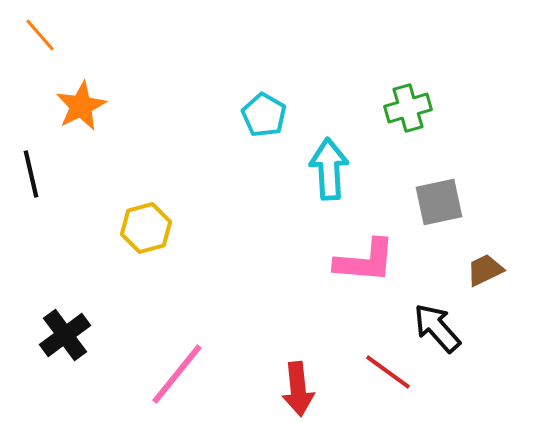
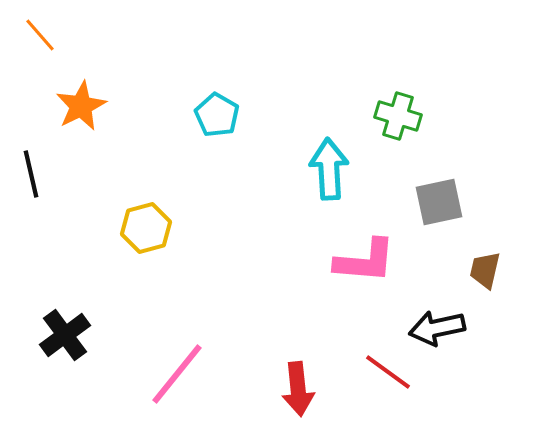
green cross: moved 10 px left, 8 px down; rotated 33 degrees clockwise
cyan pentagon: moved 47 px left
brown trapezoid: rotated 51 degrees counterclockwise
black arrow: rotated 60 degrees counterclockwise
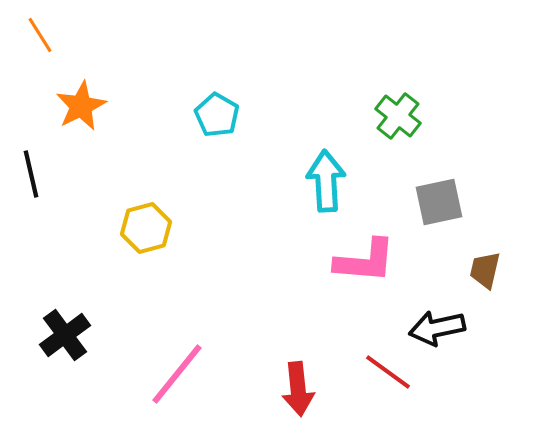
orange line: rotated 9 degrees clockwise
green cross: rotated 21 degrees clockwise
cyan arrow: moved 3 px left, 12 px down
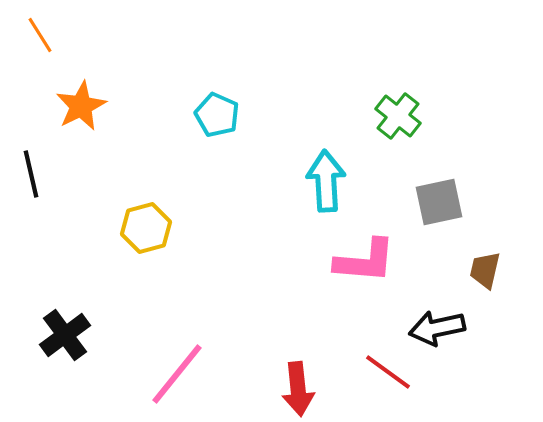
cyan pentagon: rotated 6 degrees counterclockwise
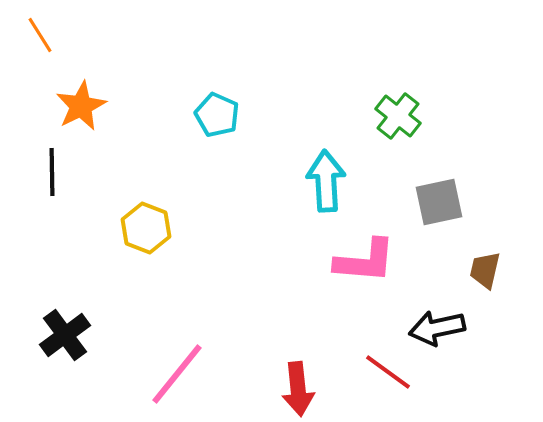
black line: moved 21 px right, 2 px up; rotated 12 degrees clockwise
yellow hexagon: rotated 24 degrees counterclockwise
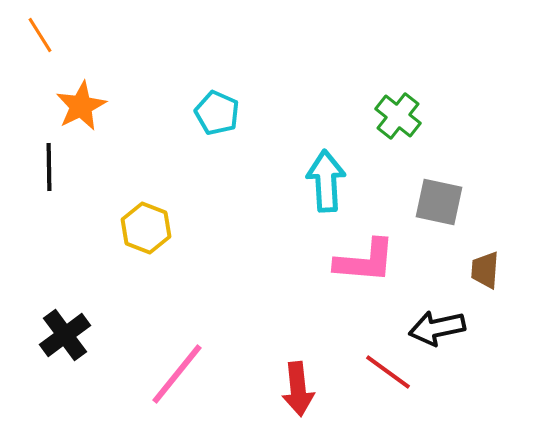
cyan pentagon: moved 2 px up
black line: moved 3 px left, 5 px up
gray square: rotated 24 degrees clockwise
brown trapezoid: rotated 9 degrees counterclockwise
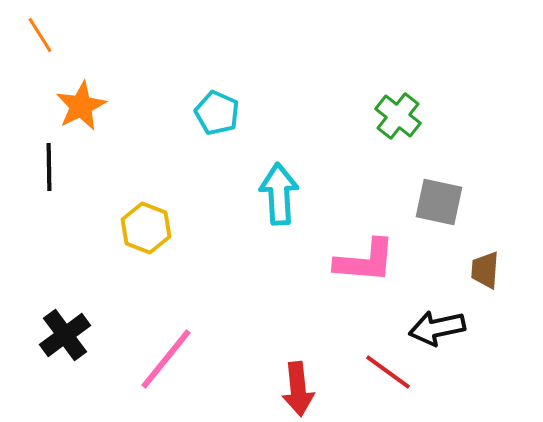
cyan arrow: moved 47 px left, 13 px down
pink line: moved 11 px left, 15 px up
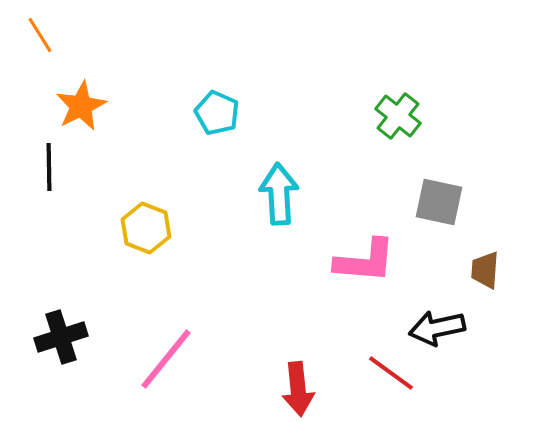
black cross: moved 4 px left, 2 px down; rotated 18 degrees clockwise
red line: moved 3 px right, 1 px down
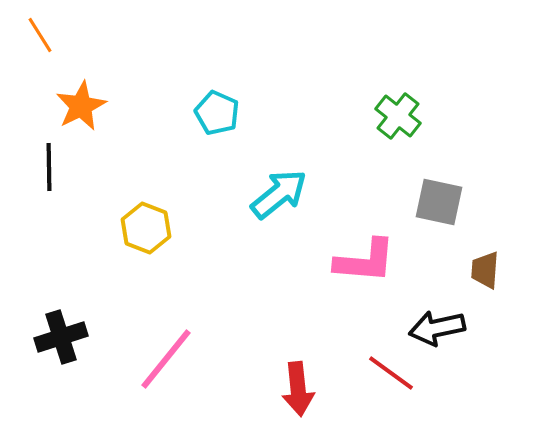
cyan arrow: rotated 54 degrees clockwise
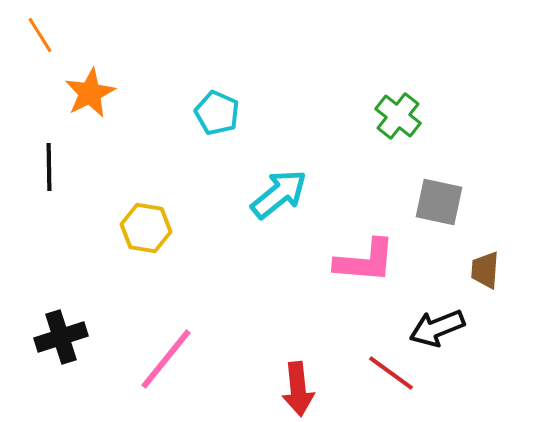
orange star: moved 9 px right, 13 px up
yellow hexagon: rotated 12 degrees counterclockwise
black arrow: rotated 10 degrees counterclockwise
